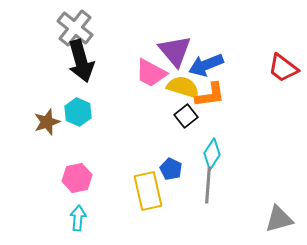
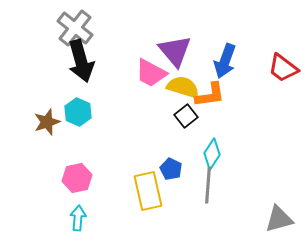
blue arrow: moved 19 px right, 4 px up; rotated 48 degrees counterclockwise
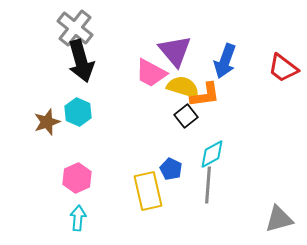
orange L-shape: moved 5 px left
cyan diamond: rotated 28 degrees clockwise
pink hexagon: rotated 12 degrees counterclockwise
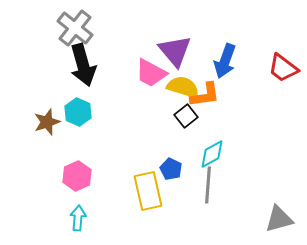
black arrow: moved 2 px right, 4 px down
pink hexagon: moved 2 px up
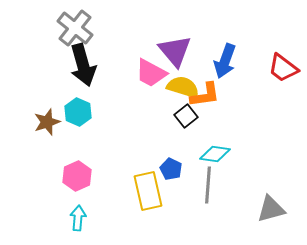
cyan diamond: moved 3 px right; rotated 36 degrees clockwise
gray triangle: moved 8 px left, 10 px up
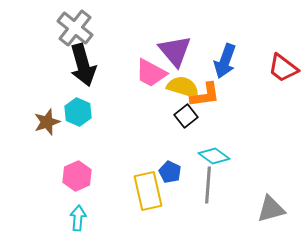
cyan diamond: moved 1 px left, 2 px down; rotated 28 degrees clockwise
blue pentagon: moved 1 px left, 3 px down
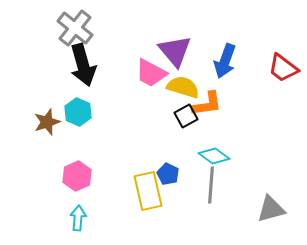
orange L-shape: moved 2 px right, 9 px down
black square: rotated 10 degrees clockwise
blue pentagon: moved 2 px left, 2 px down
gray line: moved 3 px right
